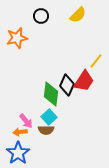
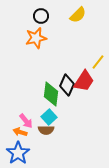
orange star: moved 19 px right
yellow line: moved 2 px right, 1 px down
orange arrow: rotated 24 degrees clockwise
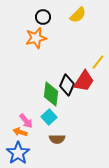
black circle: moved 2 px right, 1 px down
brown semicircle: moved 11 px right, 9 px down
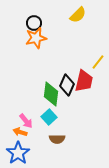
black circle: moved 9 px left, 6 px down
red trapezoid: rotated 20 degrees counterclockwise
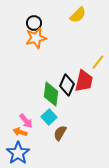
brown semicircle: moved 3 px right, 6 px up; rotated 119 degrees clockwise
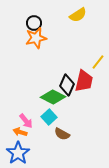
yellow semicircle: rotated 12 degrees clockwise
green diamond: moved 2 px right, 3 px down; rotated 70 degrees counterclockwise
brown semicircle: moved 2 px right, 1 px down; rotated 91 degrees counterclockwise
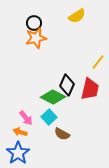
yellow semicircle: moved 1 px left, 1 px down
red trapezoid: moved 6 px right, 8 px down
pink arrow: moved 3 px up
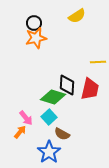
yellow line: rotated 49 degrees clockwise
black diamond: rotated 20 degrees counterclockwise
green diamond: rotated 10 degrees counterclockwise
orange arrow: rotated 112 degrees clockwise
blue star: moved 31 px right, 1 px up
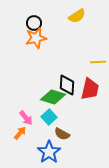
orange arrow: moved 1 px down
